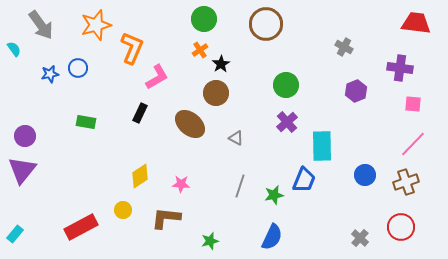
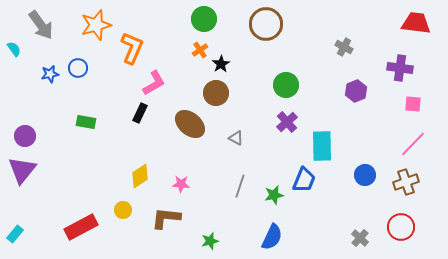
pink L-shape at (157, 77): moved 3 px left, 6 px down
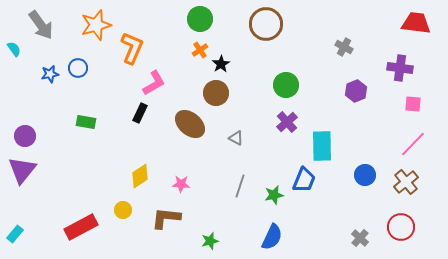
green circle at (204, 19): moved 4 px left
brown cross at (406, 182): rotated 20 degrees counterclockwise
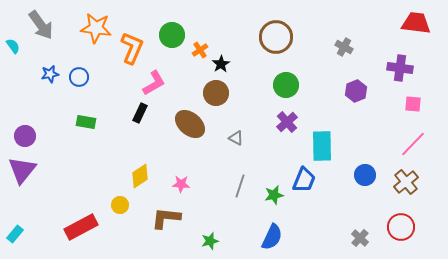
green circle at (200, 19): moved 28 px left, 16 px down
brown circle at (266, 24): moved 10 px right, 13 px down
orange star at (96, 25): moved 3 px down; rotated 24 degrees clockwise
cyan semicircle at (14, 49): moved 1 px left, 3 px up
blue circle at (78, 68): moved 1 px right, 9 px down
yellow circle at (123, 210): moved 3 px left, 5 px up
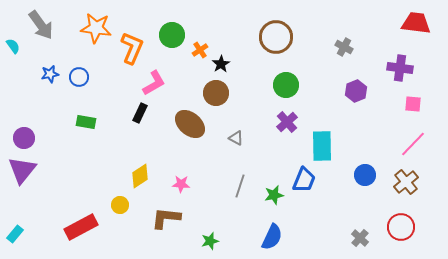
purple circle at (25, 136): moved 1 px left, 2 px down
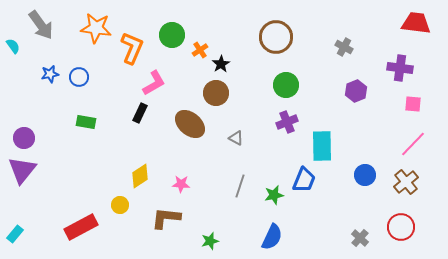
purple cross at (287, 122): rotated 20 degrees clockwise
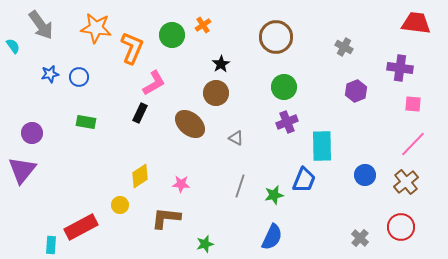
orange cross at (200, 50): moved 3 px right, 25 px up
green circle at (286, 85): moved 2 px left, 2 px down
purple circle at (24, 138): moved 8 px right, 5 px up
cyan rectangle at (15, 234): moved 36 px right, 11 px down; rotated 36 degrees counterclockwise
green star at (210, 241): moved 5 px left, 3 px down
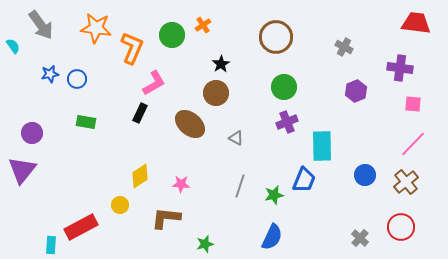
blue circle at (79, 77): moved 2 px left, 2 px down
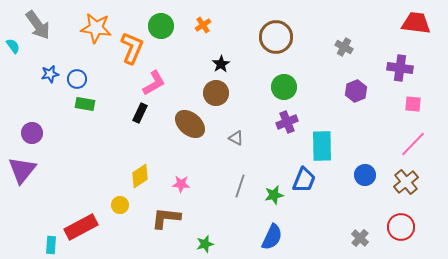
gray arrow at (41, 25): moved 3 px left
green circle at (172, 35): moved 11 px left, 9 px up
green rectangle at (86, 122): moved 1 px left, 18 px up
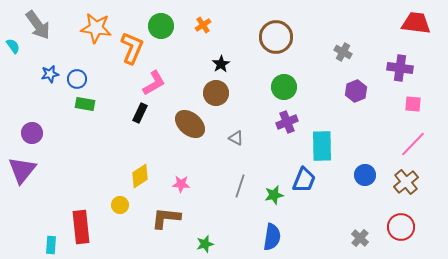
gray cross at (344, 47): moved 1 px left, 5 px down
red rectangle at (81, 227): rotated 68 degrees counterclockwise
blue semicircle at (272, 237): rotated 16 degrees counterclockwise
